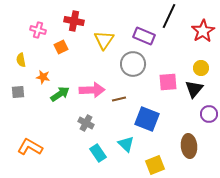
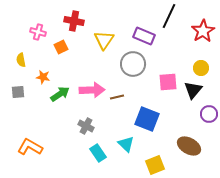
pink cross: moved 2 px down
black triangle: moved 1 px left, 1 px down
brown line: moved 2 px left, 2 px up
gray cross: moved 3 px down
brown ellipse: rotated 55 degrees counterclockwise
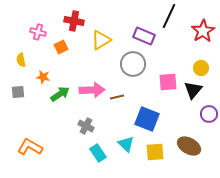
yellow triangle: moved 3 px left; rotated 25 degrees clockwise
yellow square: moved 13 px up; rotated 18 degrees clockwise
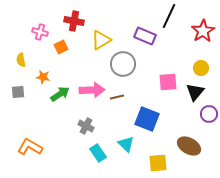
pink cross: moved 2 px right
purple rectangle: moved 1 px right
gray circle: moved 10 px left
black triangle: moved 2 px right, 2 px down
yellow square: moved 3 px right, 11 px down
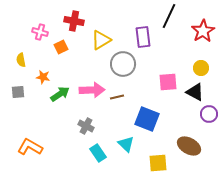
purple rectangle: moved 2 px left, 1 px down; rotated 60 degrees clockwise
black triangle: rotated 42 degrees counterclockwise
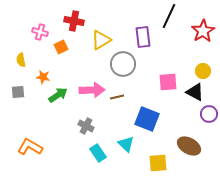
yellow circle: moved 2 px right, 3 px down
green arrow: moved 2 px left, 1 px down
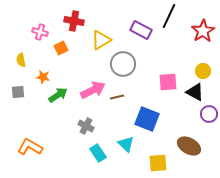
purple rectangle: moved 2 px left, 7 px up; rotated 55 degrees counterclockwise
orange square: moved 1 px down
pink arrow: moved 1 px right; rotated 25 degrees counterclockwise
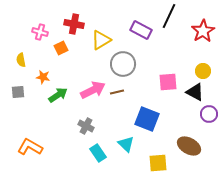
red cross: moved 3 px down
brown line: moved 5 px up
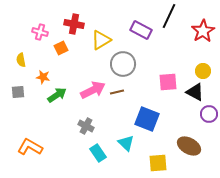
green arrow: moved 1 px left
cyan triangle: moved 1 px up
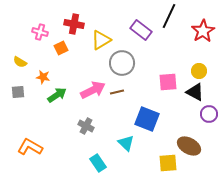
purple rectangle: rotated 10 degrees clockwise
yellow semicircle: moved 1 px left, 2 px down; rotated 48 degrees counterclockwise
gray circle: moved 1 px left, 1 px up
yellow circle: moved 4 px left
cyan rectangle: moved 10 px down
yellow square: moved 10 px right
